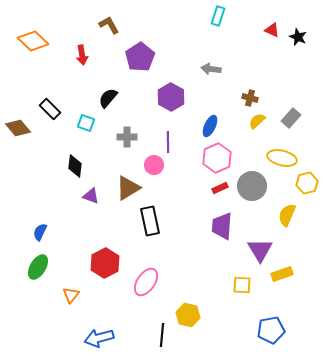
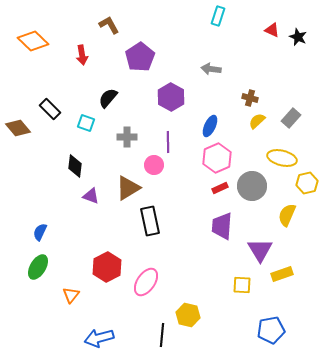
red hexagon at (105, 263): moved 2 px right, 4 px down
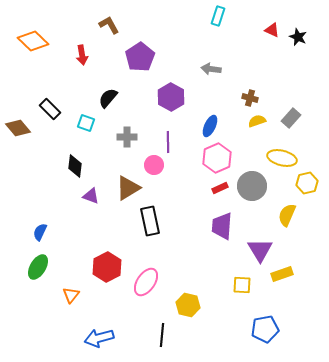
yellow semicircle at (257, 121): rotated 24 degrees clockwise
yellow hexagon at (188, 315): moved 10 px up
blue pentagon at (271, 330): moved 6 px left, 1 px up
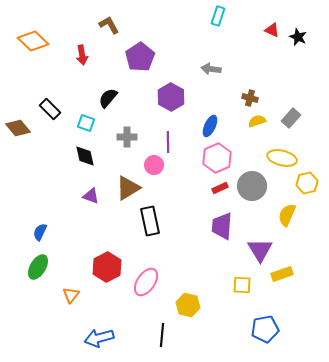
black diamond at (75, 166): moved 10 px right, 10 px up; rotated 20 degrees counterclockwise
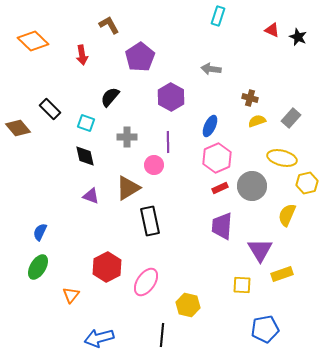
black semicircle at (108, 98): moved 2 px right, 1 px up
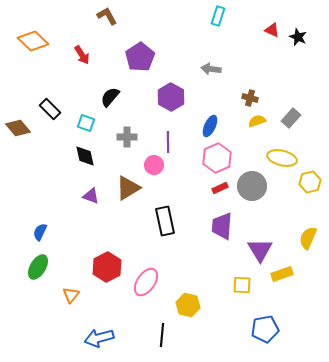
brown L-shape at (109, 25): moved 2 px left, 9 px up
red arrow at (82, 55): rotated 24 degrees counterclockwise
yellow hexagon at (307, 183): moved 3 px right, 1 px up
yellow semicircle at (287, 215): moved 21 px right, 23 px down
black rectangle at (150, 221): moved 15 px right
